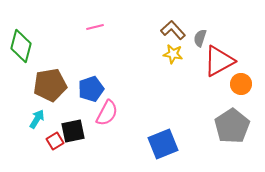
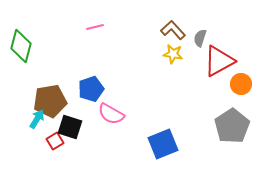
brown pentagon: moved 16 px down
pink semicircle: moved 4 px right, 1 px down; rotated 92 degrees clockwise
black square: moved 3 px left, 4 px up; rotated 30 degrees clockwise
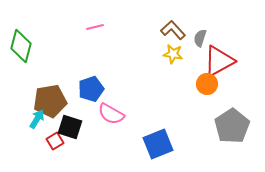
orange circle: moved 34 px left
blue square: moved 5 px left
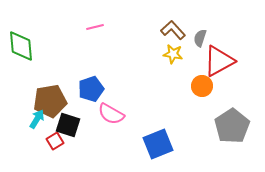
green diamond: rotated 20 degrees counterclockwise
orange circle: moved 5 px left, 2 px down
black square: moved 2 px left, 2 px up
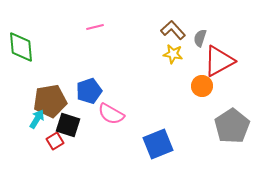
green diamond: moved 1 px down
blue pentagon: moved 2 px left, 2 px down
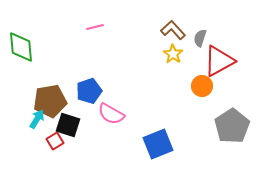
yellow star: rotated 24 degrees clockwise
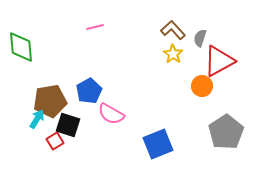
blue pentagon: rotated 10 degrees counterclockwise
gray pentagon: moved 6 px left, 6 px down
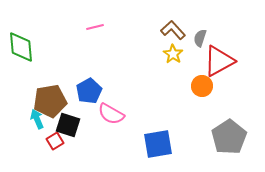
cyan arrow: rotated 54 degrees counterclockwise
gray pentagon: moved 3 px right, 5 px down
blue square: rotated 12 degrees clockwise
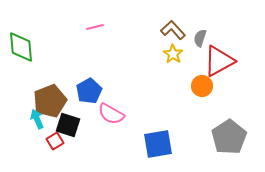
brown pentagon: rotated 12 degrees counterclockwise
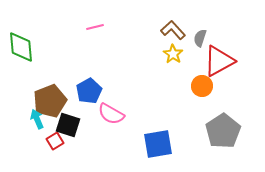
gray pentagon: moved 6 px left, 6 px up
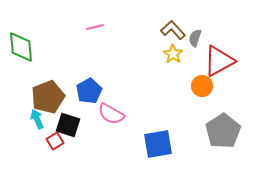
gray semicircle: moved 5 px left
brown pentagon: moved 2 px left, 4 px up
